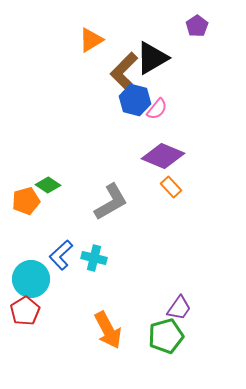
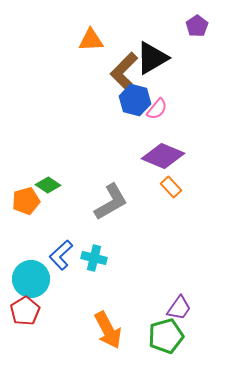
orange triangle: rotated 28 degrees clockwise
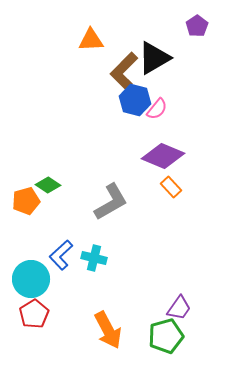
black triangle: moved 2 px right
red pentagon: moved 9 px right, 3 px down
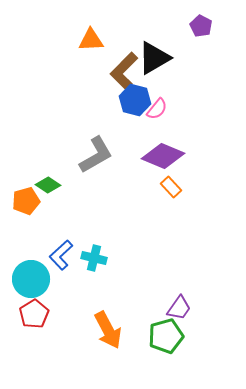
purple pentagon: moved 4 px right; rotated 10 degrees counterclockwise
gray L-shape: moved 15 px left, 47 px up
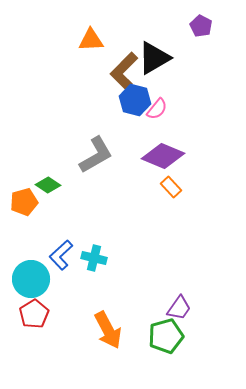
orange pentagon: moved 2 px left, 1 px down
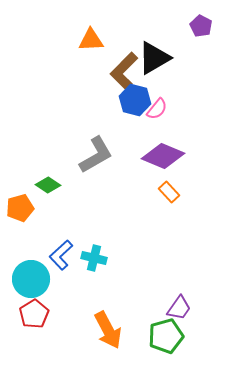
orange rectangle: moved 2 px left, 5 px down
orange pentagon: moved 4 px left, 6 px down
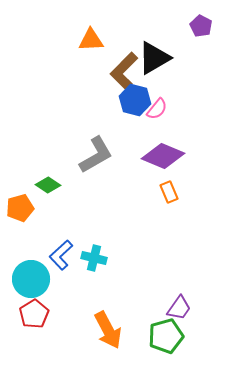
orange rectangle: rotated 20 degrees clockwise
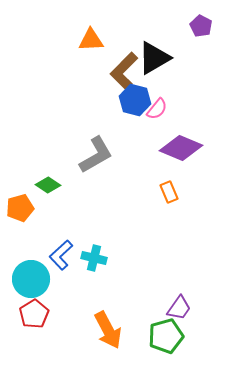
purple diamond: moved 18 px right, 8 px up
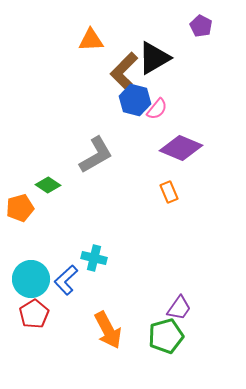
blue L-shape: moved 5 px right, 25 px down
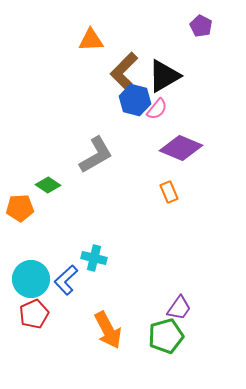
black triangle: moved 10 px right, 18 px down
orange pentagon: rotated 12 degrees clockwise
red pentagon: rotated 8 degrees clockwise
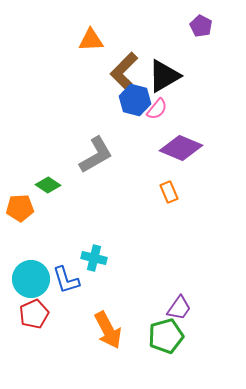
blue L-shape: rotated 64 degrees counterclockwise
